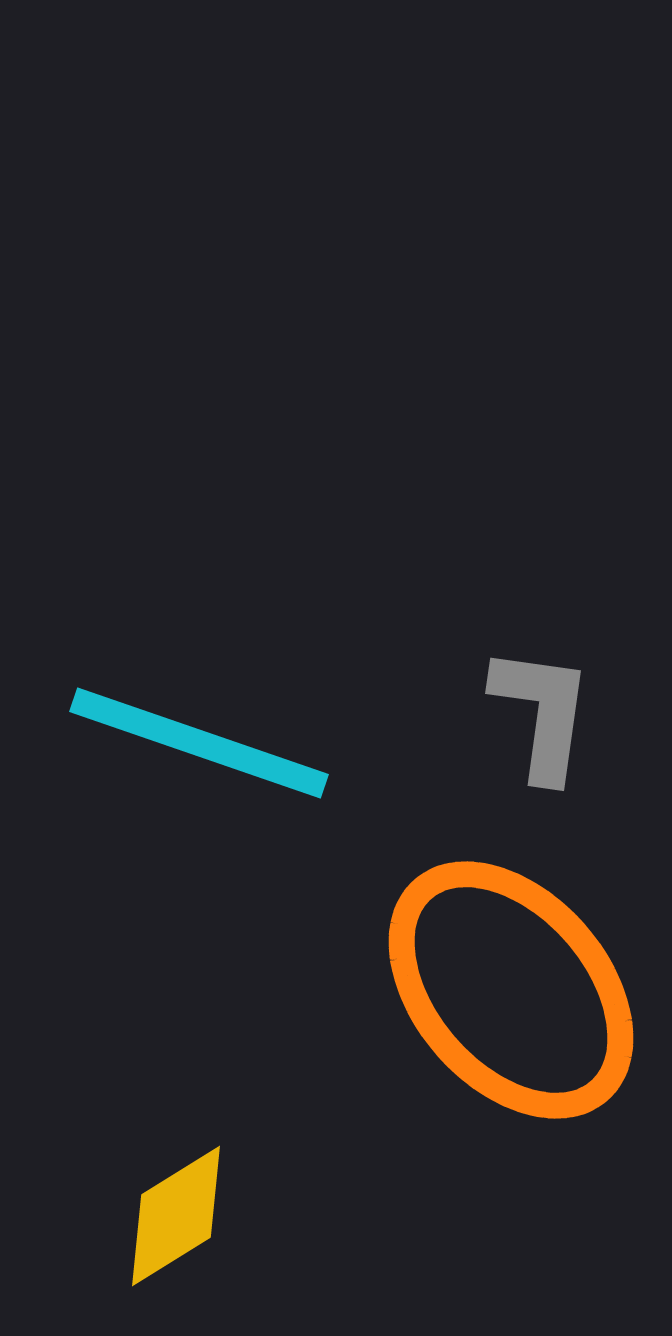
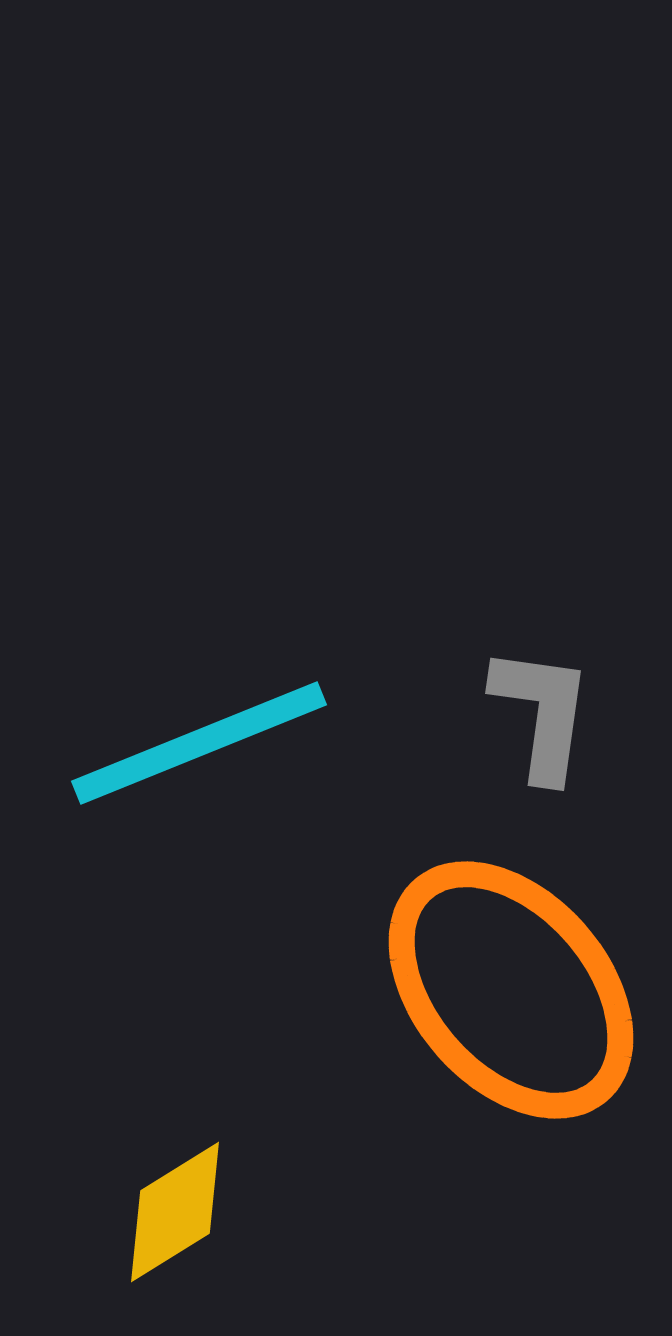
cyan line: rotated 41 degrees counterclockwise
yellow diamond: moved 1 px left, 4 px up
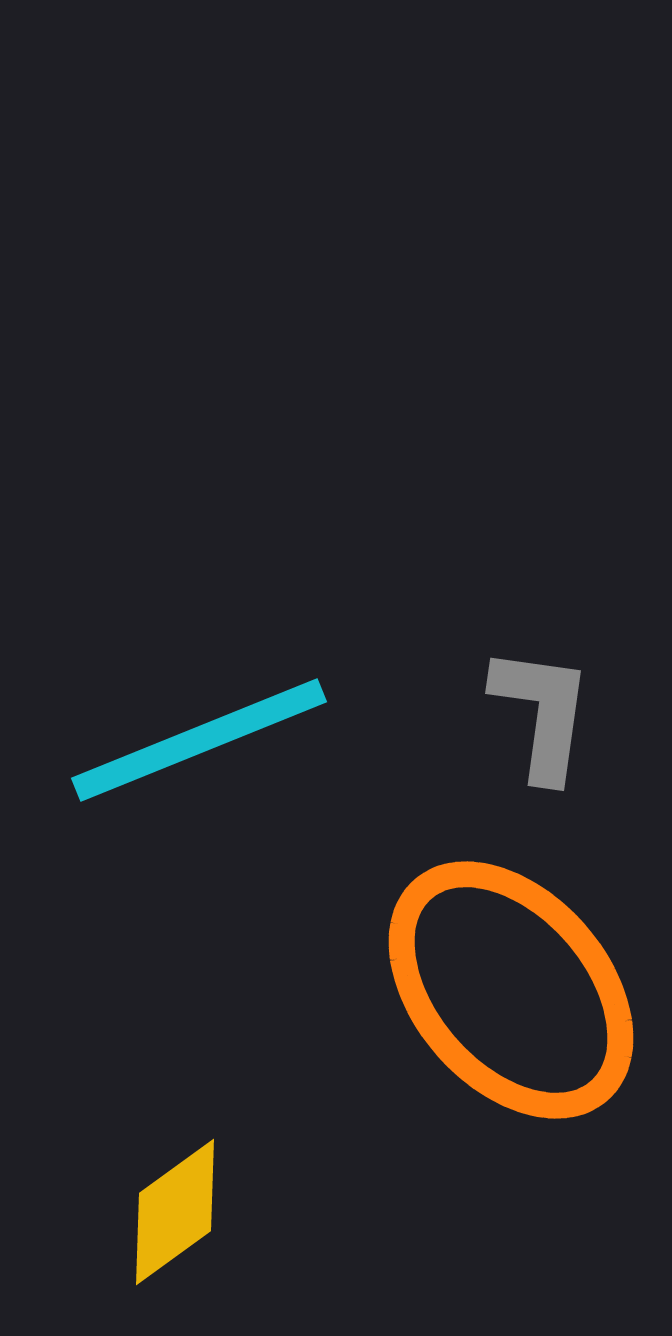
cyan line: moved 3 px up
yellow diamond: rotated 4 degrees counterclockwise
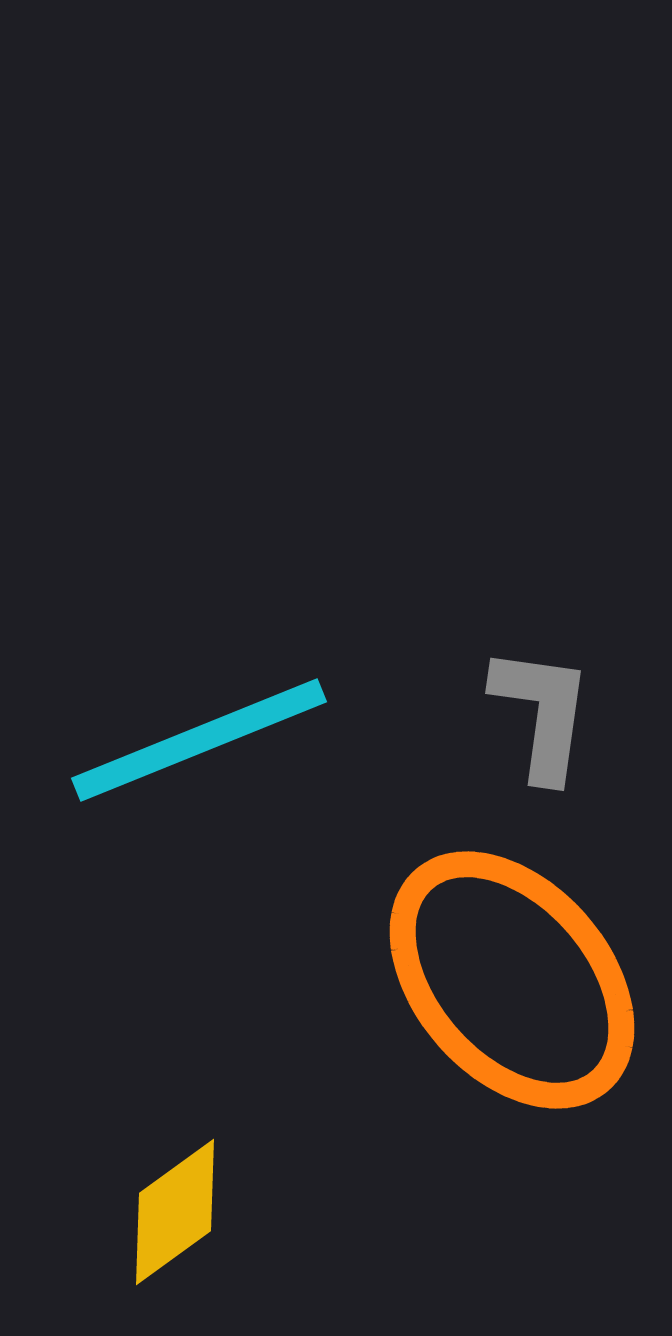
orange ellipse: moved 1 px right, 10 px up
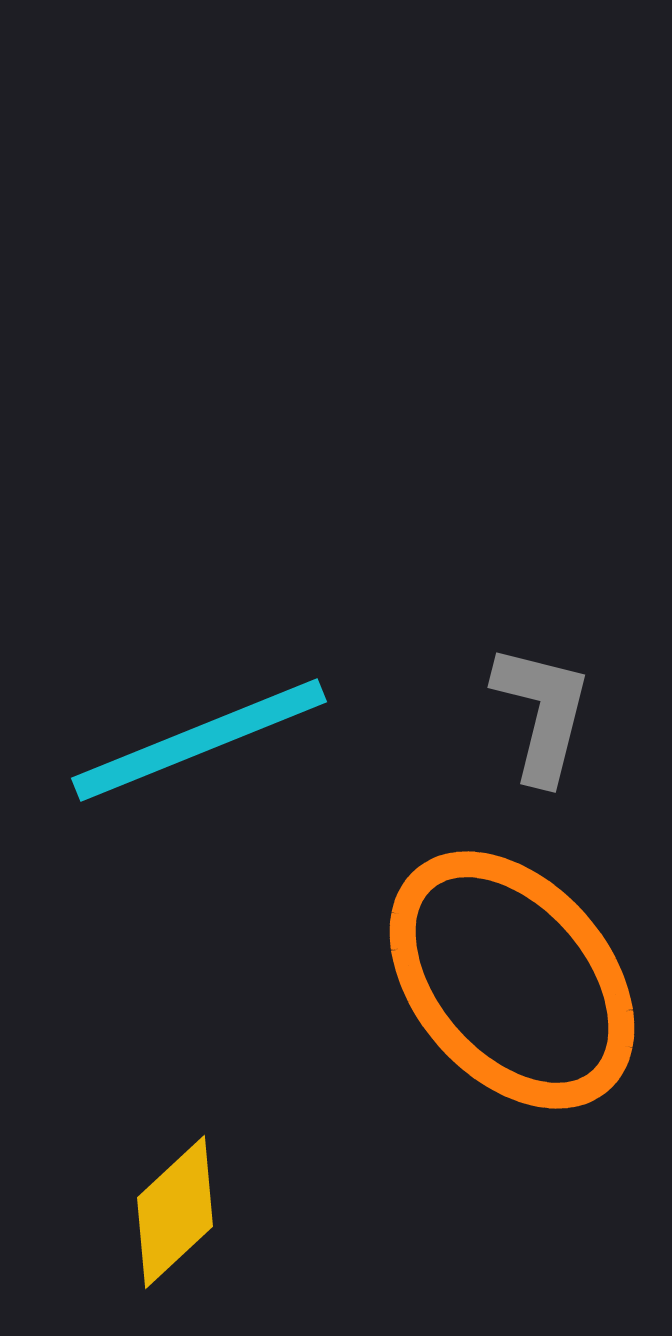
gray L-shape: rotated 6 degrees clockwise
yellow diamond: rotated 7 degrees counterclockwise
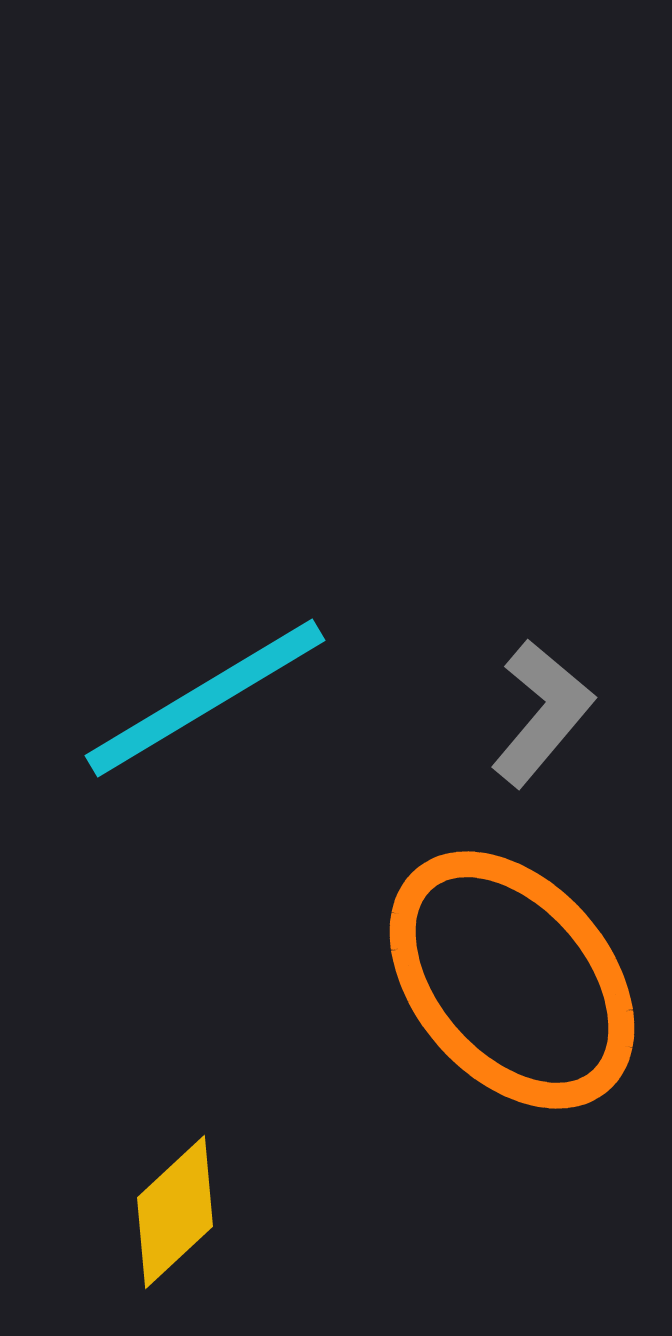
gray L-shape: rotated 26 degrees clockwise
cyan line: moved 6 px right, 42 px up; rotated 9 degrees counterclockwise
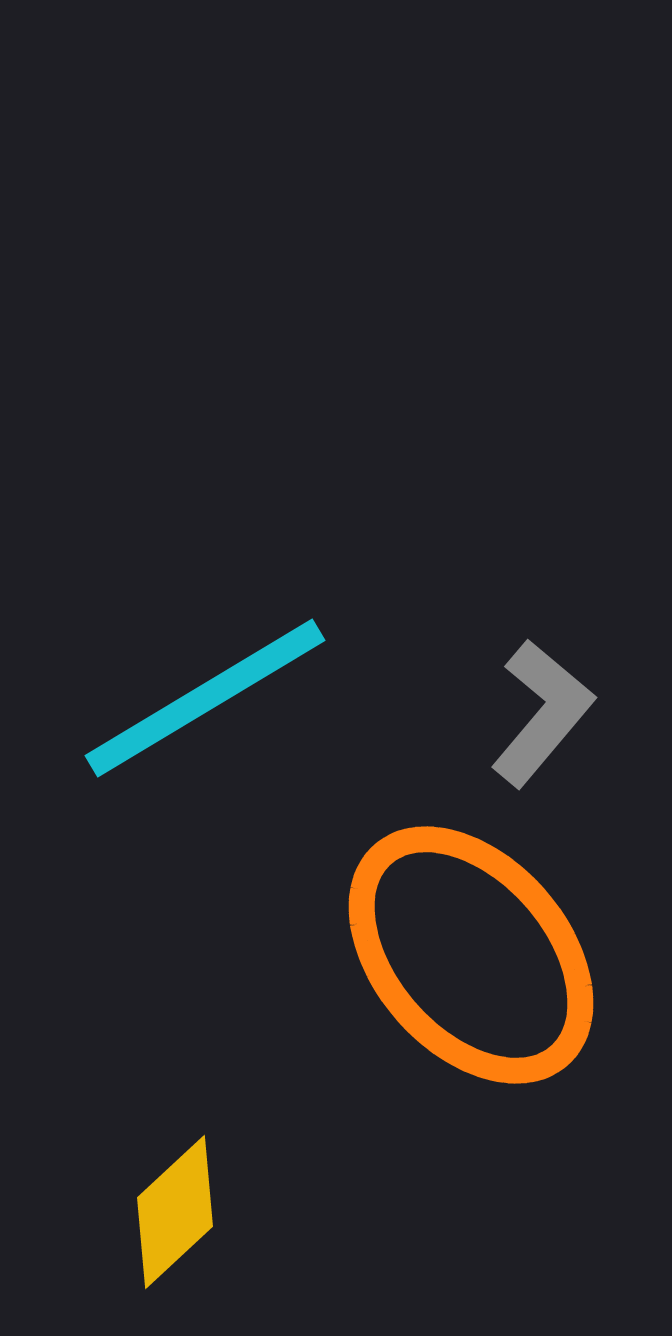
orange ellipse: moved 41 px left, 25 px up
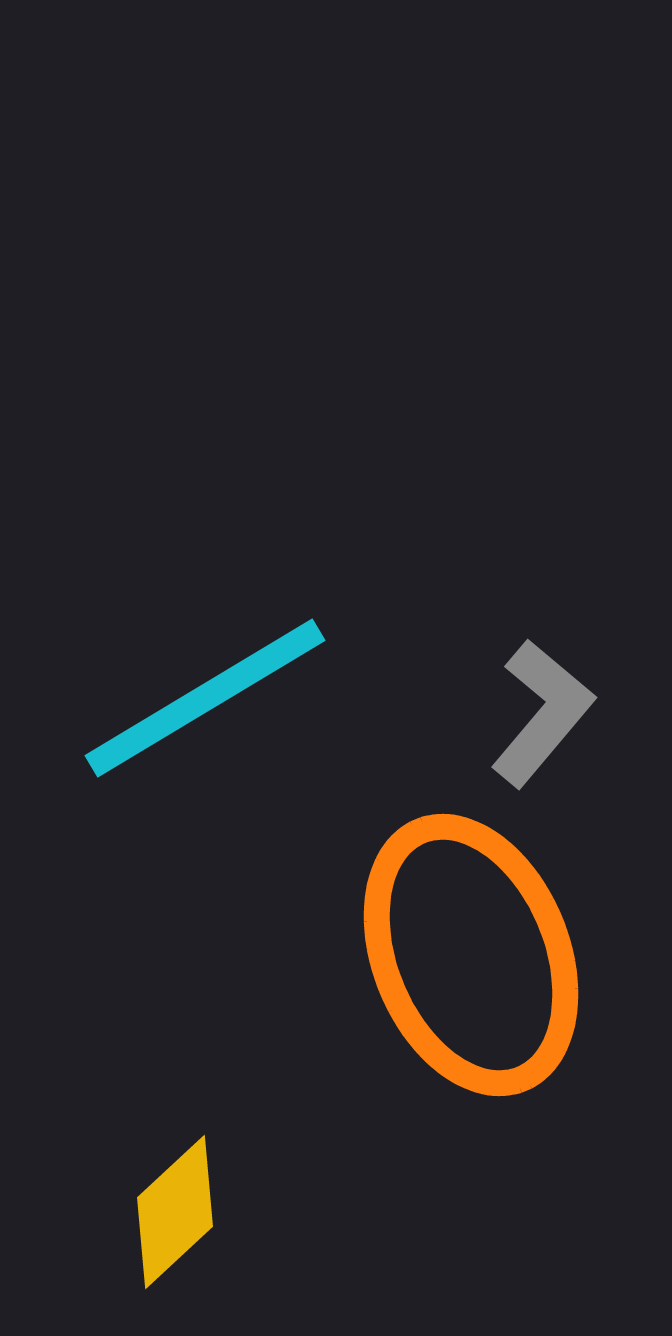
orange ellipse: rotated 19 degrees clockwise
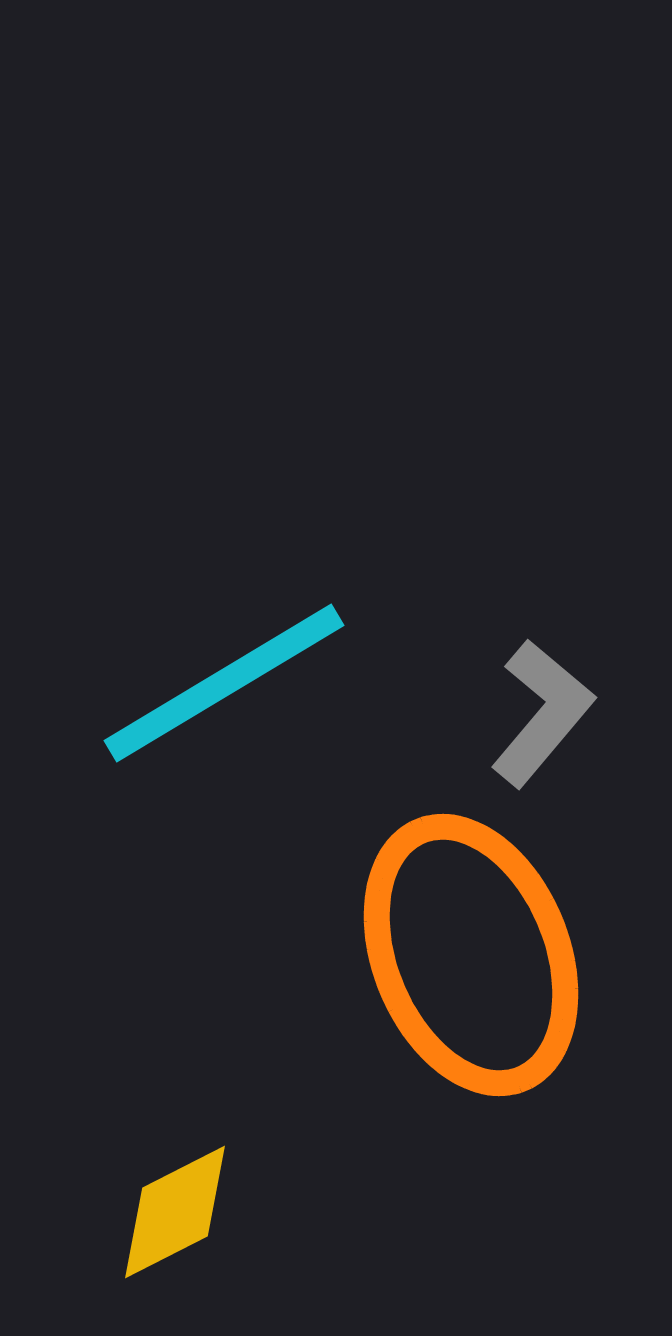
cyan line: moved 19 px right, 15 px up
yellow diamond: rotated 16 degrees clockwise
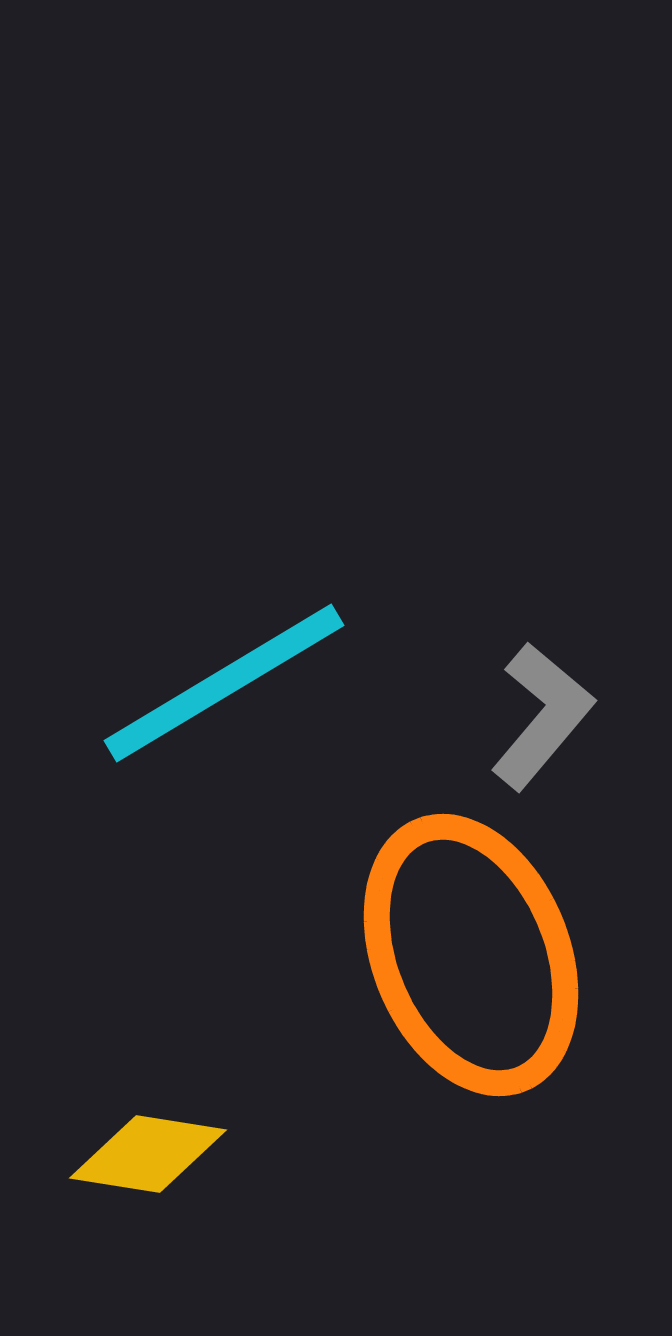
gray L-shape: moved 3 px down
yellow diamond: moved 27 px left, 58 px up; rotated 36 degrees clockwise
